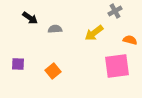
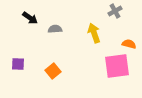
yellow arrow: rotated 108 degrees clockwise
orange semicircle: moved 1 px left, 4 px down
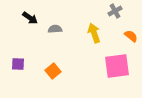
orange semicircle: moved 2 px right, 8 px up; rotated 24 degrees clockwise
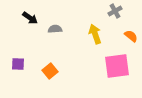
yellow arrow: moved 1 px right, 1 px down
orange square: moved 3 px left
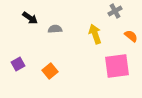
purple square: rotated 32 degrees counterclockwise
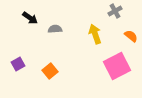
pink square: rotated 20 degrees counterclockwise
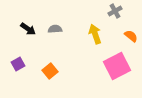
black arrow: moved 2 px left, 11 px down
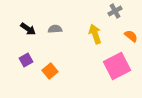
purple square: moved 8 px right, 4 px up
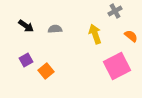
black arrow: moved 2 px left, 3 px up
orange square: moved 4 px left
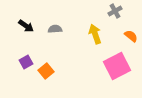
purple square: moved 2 px down
